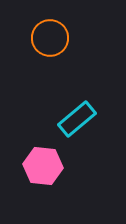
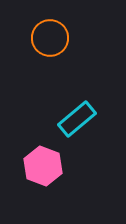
pink hexagon: rotated 15 degrees clockwise
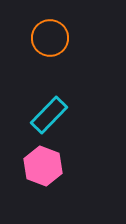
cyan rectangle: moved 28 px left, 4 px up; rotated 6 degrees counterclockwise
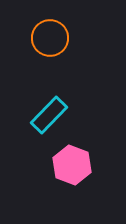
pink hexagon: moved 29 px right, 1 px up
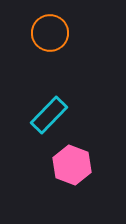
orange circle: moved 5 px up
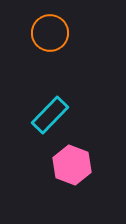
cyan rectangle: moved 1 px right
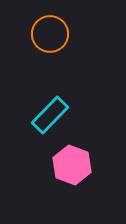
orange circle: moved 1 px down
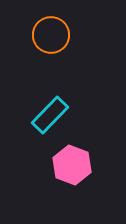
orange circle: moved 1 px right, 1 px down
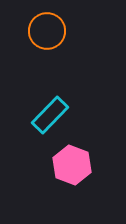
orange circle: moved 4 px left, 4 px up
